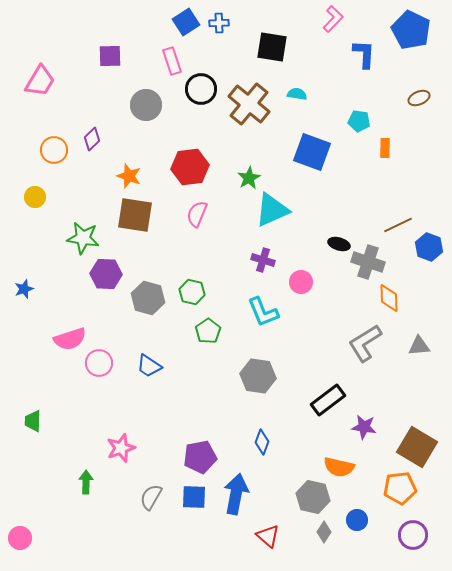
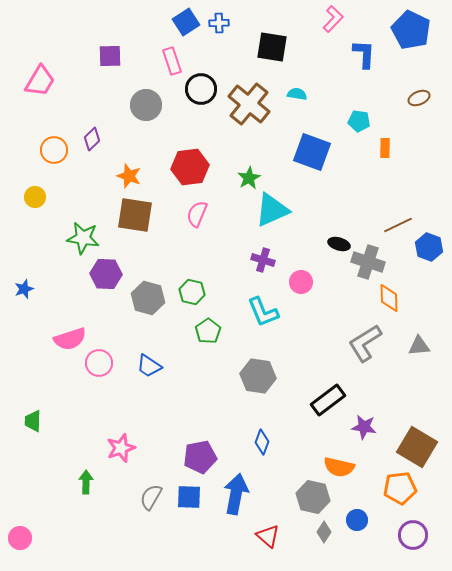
blue square at (194, 497): moved 5 px left
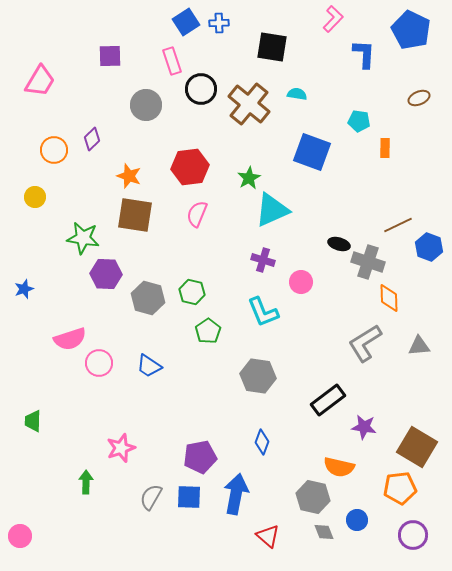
gray diamond at (324, 532): rotated 55 degrees counterclockwise
pink circle at (20, 538): moved 2 px up
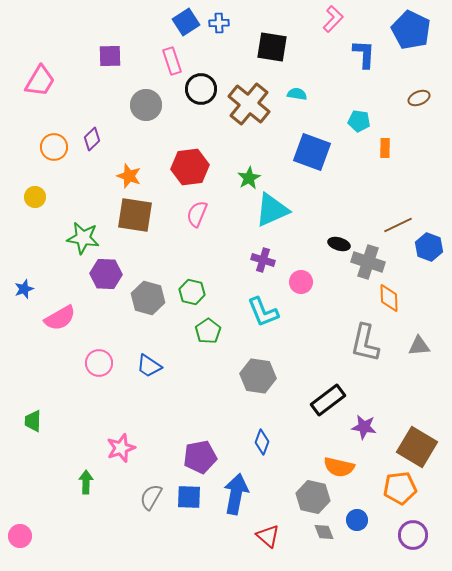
orange circle at (54, 150): moved 3 px up
pink semicircle at (70, 339): moved 10 px left, 21 px up; rotated 12 degrees counterclockwise
gray L-shape at (365, 343): rotated 45 degrees counterclockwise
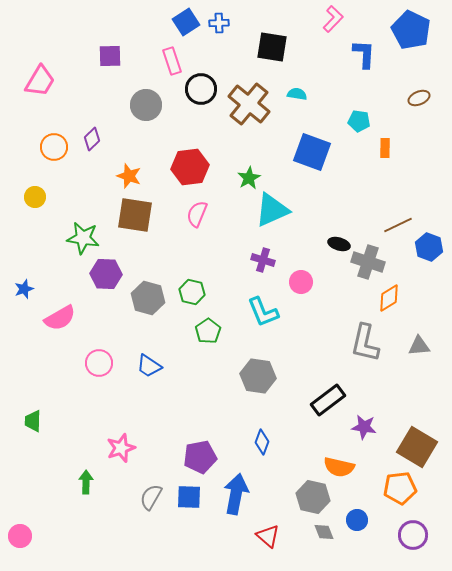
orange diamond at (389, 298): rotated 60 degrees clockwise
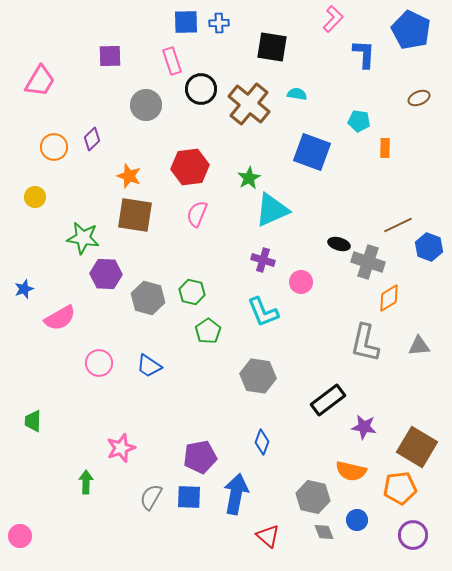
blue square at (186, 22): rotated 32 degrees clockwise
orange semicircle at (339, 467): moved 12 px right, 4 px down
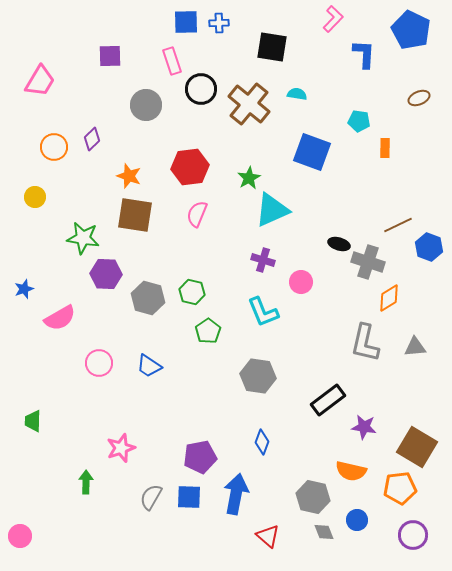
gray triangle at (419, 346): moved 4 px left, 1 px down
